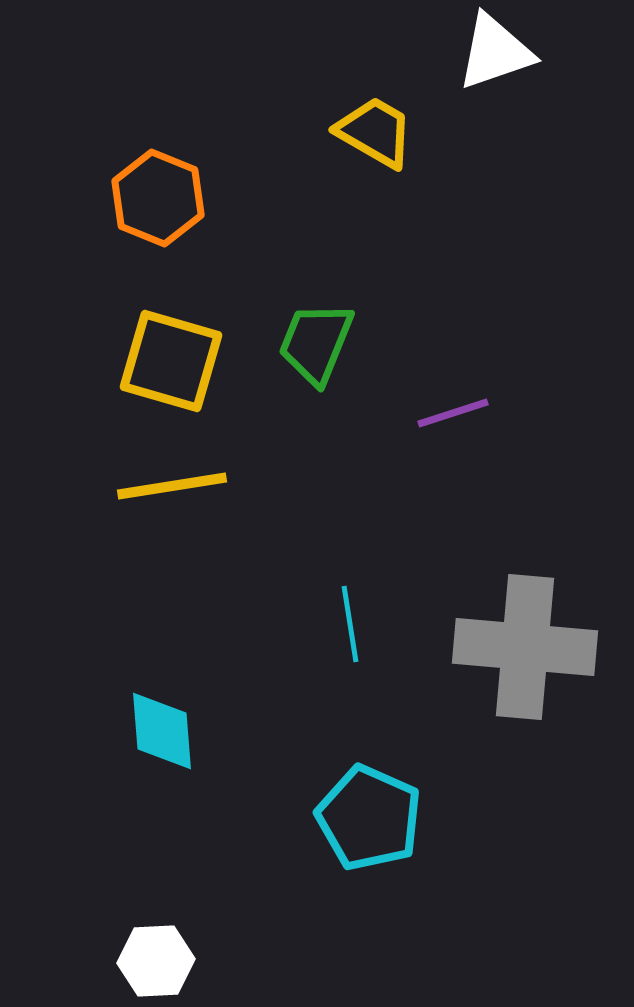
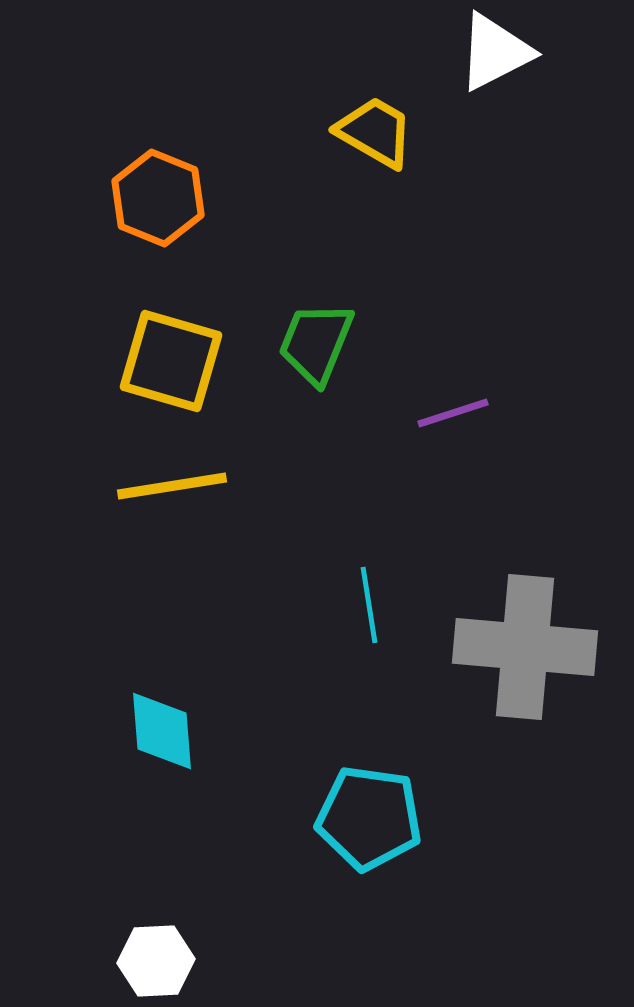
white triangle: rotated 8 degrees counterclockwise
cyan line: moved 19 px right, 19 px up
cyan pentagon: rotated 16 degrees counterclockwise
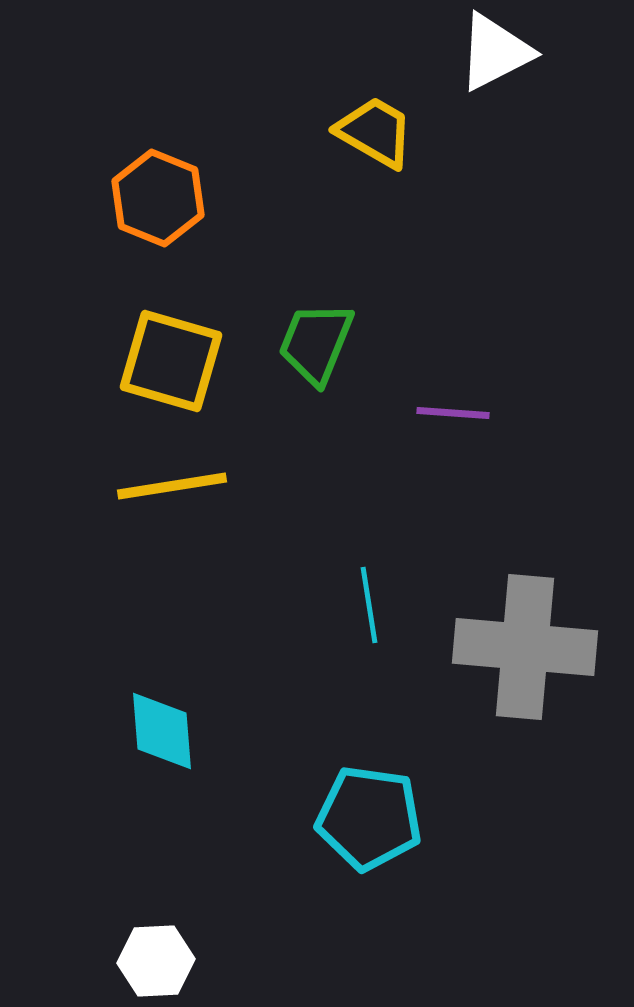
purple line: rotated 22 degrees clockwise
